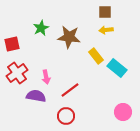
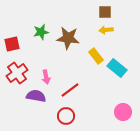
green star: moved 4 px down; rotated 14 degrees clockwise
brown star: moved 1 px left, 1 px down
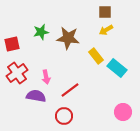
yellow arrow: rotated 24 degrees counterclockwise
red circle: moved 2 px left
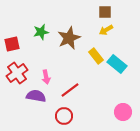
brown star: moved 1 px right; rotated 30 degrees counterclockwise
cyan rectangle: moved 4 px up
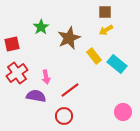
green star: moved 5 px up; rotated 21 degrees counterclockwise
yellow rectangle: moved 2 px left
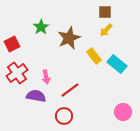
yellow arrow: rotated 16 degrees counterclockwise
red square: rotated 14 degrees counterclockwise
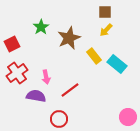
pink circle: moved 5 px right, 5 px down
red circle: moved 5 px left, 3 px down
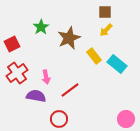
pink circle: moved 2 px left, 2 px down
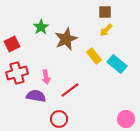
brown star: moved 3 px left, 1 px down
red cross: rotated 20 degrees clockwise
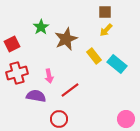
pink arrow: moved 3 px right, 1 px up
